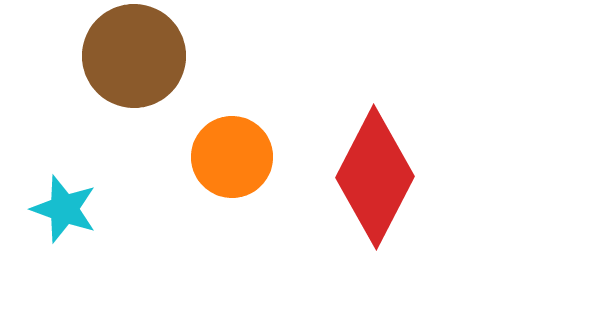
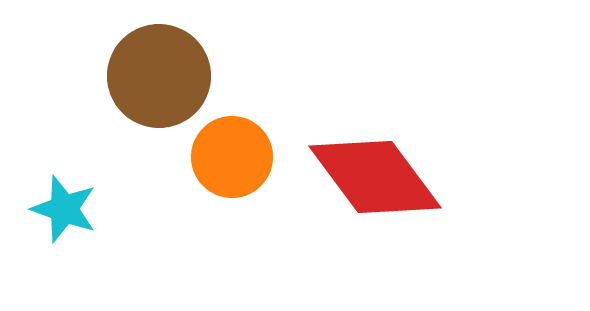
brown circle: moved 25 px right, 20 px down
red diamond: rotated 64 degrees counterclockwise
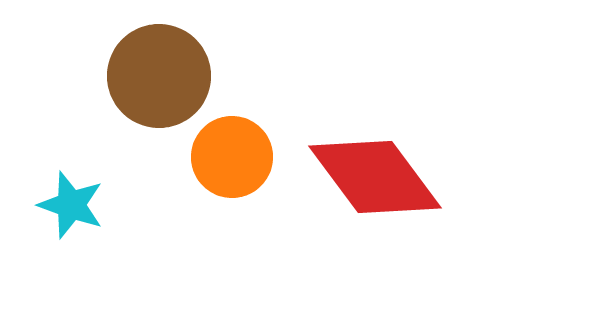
cyan star: moved 7 px right, 4 px up
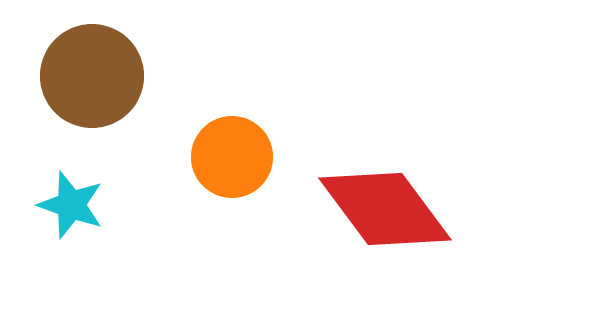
brown circle: moved 67 px left
red diamond: moved 10 px right, 32 px down
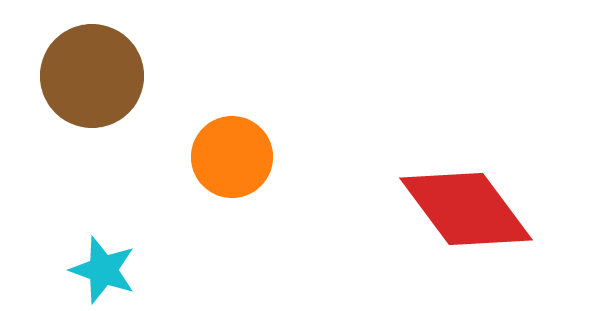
cyan star: moved 32 px right, 65 px down
red diamond: moved 81 px right
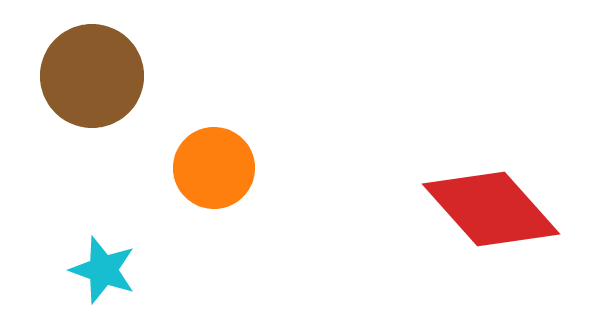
orange circle: moved 18 px left, 11 px down
red diamond: moved 25 px right; rotated 5 degrees counterclockwise
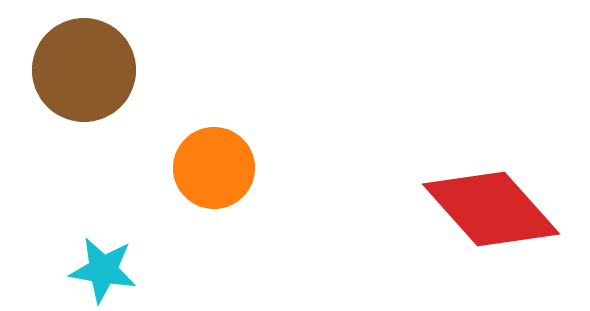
brown circle: moved 8 px left, 6 px up
cyan star: rotated 10 degrees counterclockwise
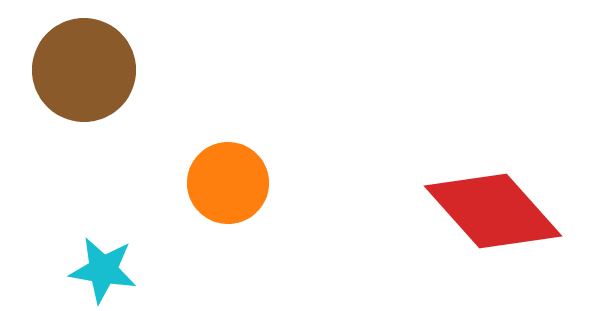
orange circle: moved 14 px right, 15 px down
red diamond: moved 2 px right, 2 px down
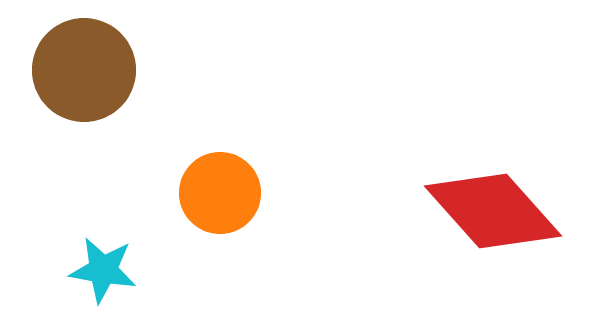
orange circle: moved 8 px left, 10 px down
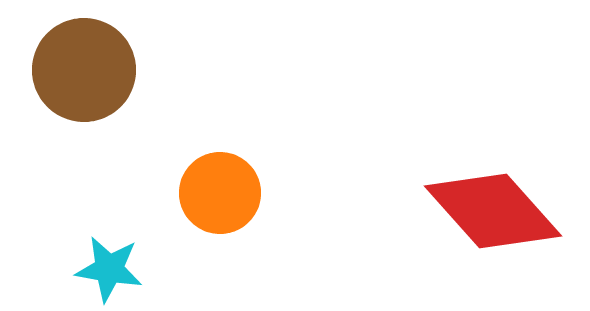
cyan star: moved 6 px right, 1 px up
